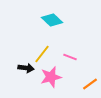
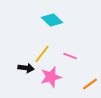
pink line: moved 1 px up
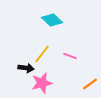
pink star: moved 9 px left, 6 px down
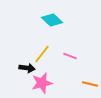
black arrow: moved 1 px right
orange line: rotated 49 degrees clockwise
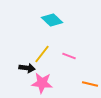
pink line: moved 1 px left
pink star: rotated 20 degrees clockwise
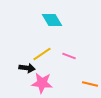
cyan diamond: rotated 15 degrees clockwise
yellow line: rotated 18 degrees clockwise
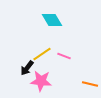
pink line: moved 5 px left
black arrow: rotated 119 degrees clockwise
pink star: moved 1 px left, 2 px up
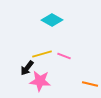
cyan diamond: rotated 30 degrees counterclockwise
yellow line: rotated 18 degrees clockwise
pink star: moved 1 px left
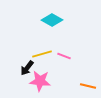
orange line: moved 2 px left, 2 px down
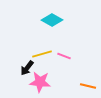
pink star: moved 1 px down
